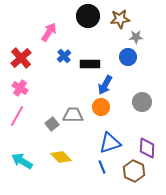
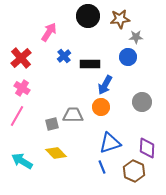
pink cross: moved 2 px right
gray square: rotated 24 degrees clockwise
yellow diamond: moved 5 px left, 4 px up
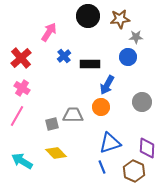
blue arrow: moved 2 px right
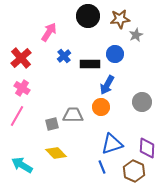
gray star: moved 2 px up; rotated 24 degrees counterclockwise
blue circle: moved 13 px left, 3 px up
blue triangle: moved 2 px right, 1 px down
cyan arrow: moved 4 px down
